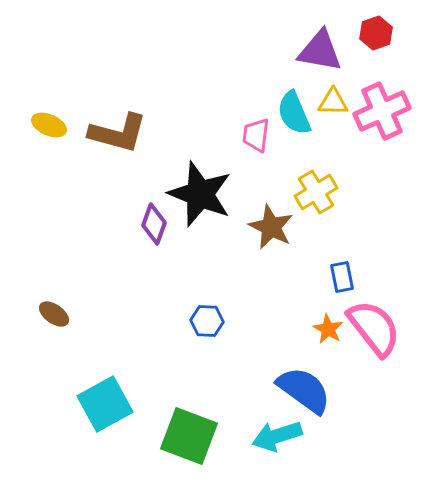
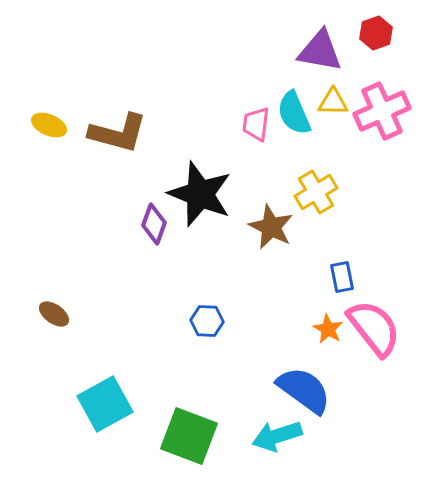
pink trapezoid: moved 11 px up
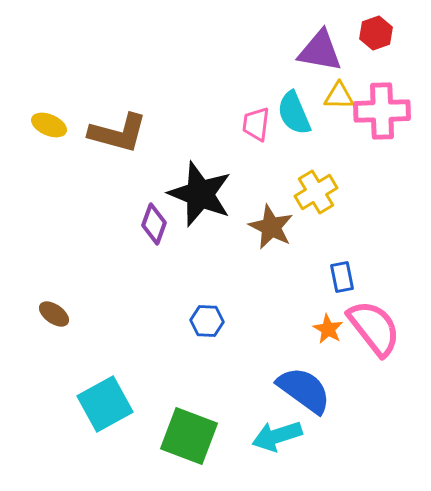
yellow triangle: moved 6 px right, 6 px up
pink cross: rotated 22 degrees clockwise
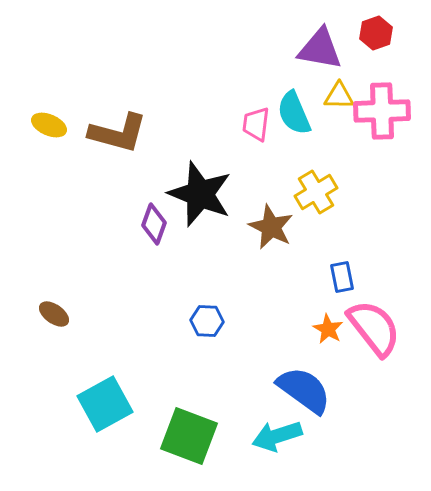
purple triangle: moved 2 px up
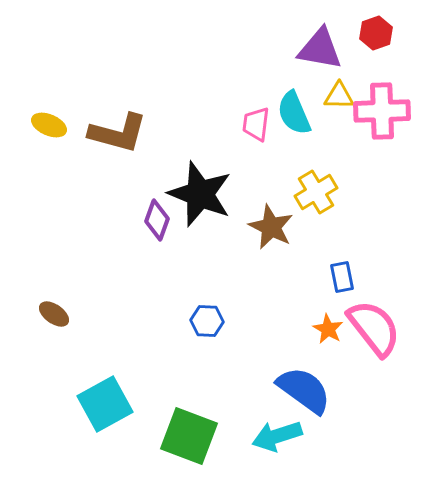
purple diamond: moved 3 px right, 4 px up
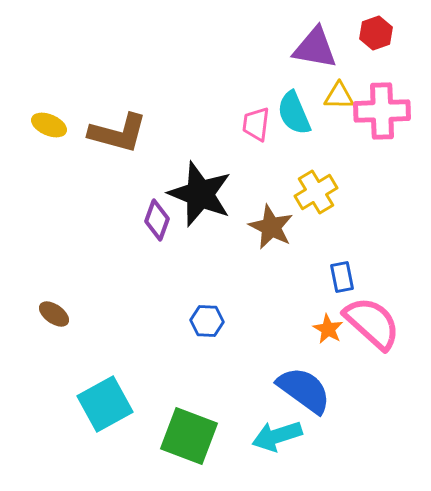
purple triangle: moved 5 px left, 1 px up
pink semicircle: moved 2 px left, 5 px up; rotated 10 degrees counterclockwise
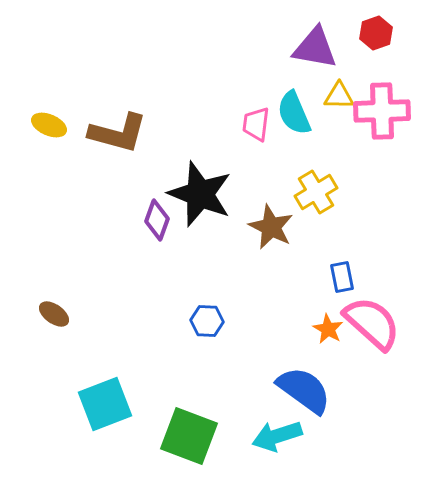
cyan square: rotated 8 degrees clockwise
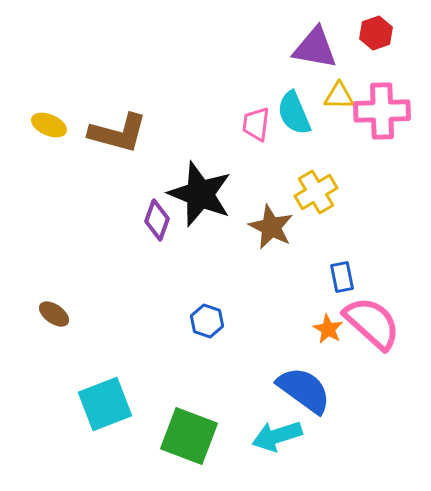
blue hexagon: rotated 16 degrees clockwise
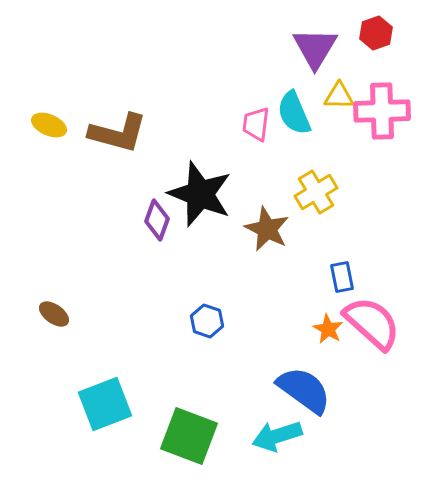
purple triangle: rotated 51 degrees clockwise
brown star: moved 4 px left, 2 px down
